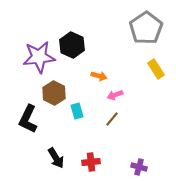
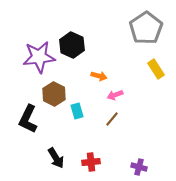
brown hexagon: moved 1 px down
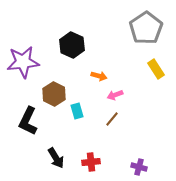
purple star: moved 16 px left, 5 px down
black L-shape: moved 2 px down
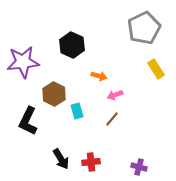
gray pentagon: moved 2 px left; rotated 8 degrees clockwise
black arrow: moved 5 px right, 1 px down
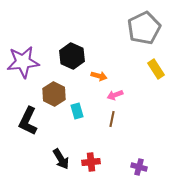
black hexagon: moved 11 px down
brown line: rotated 28 degrees counterclockwise
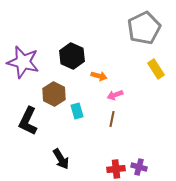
purple star: rotated 20 degrees clockwise
red cross: moved 25 px right, 7 px down
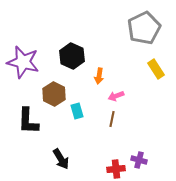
orange arrow: rotated 84 degrees clockwise
pink arrow: moved 1 px right, 1 px down
black L-shape: rotated 24 degrees counterclockwise
purple cross: moved 7 px up
